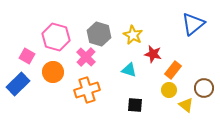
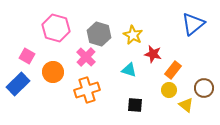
pink hexagon: moved 9 px up
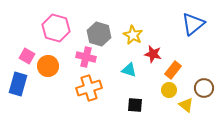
pink cross: rotated 30 degrees counterclockwise
orange circle: moved 5 px left, 6 px up
blue rectangle: rotated 30 degrees counterclockwise
orange cross: moved 2 px right, 2 px up
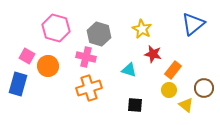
yellow star: moved 9 px right, 6 px up
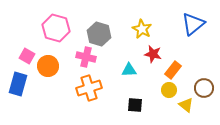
cyan triangle: rotated 21 degrees counterclockwise
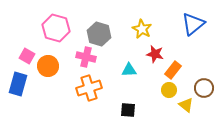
red star: moved 2 px right
black square: moved 7 px left, 5 px down
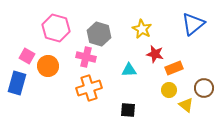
orange rectangle: moved 1 px right, 2 px up; rotated 30 degrees clockwise
blue rectangle: moved 1 px left, 1 px up
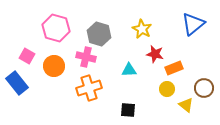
orange circle: moved 6 px right
blue rectangle: rotated 55 degrees counterclockwise
yellow circle: moved 2 px left, 1 px up
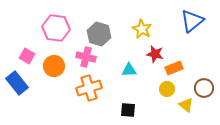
blue triangle: moved 1 px left, 3 px up
pink hexagon: rotated 8 degrees counterclockwise
